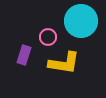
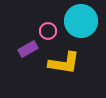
pink circle: moved 6 px up
purple rectangle: moved 4 px right, 6 px up; rotated 42 degrees clockwise
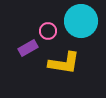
purple rectangle: moved 1 px up
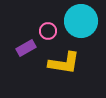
purple rectangle: moved 2 px left
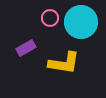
cyan circle: moved 1 px down
pink circle: moved 2 px right, 13 px up
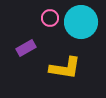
yellow L-shape: moved 1 px right, 5 px down
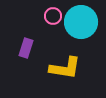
pink circle: moved 3 px right, 2 px up
purple rectangle: rotated 42 degrees counterclockwise
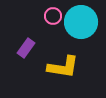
purple rectangle: rotated 18 degrees clockwise
yellow L-shape: moved 2 px left, 1 px up
